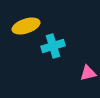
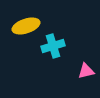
pink triangle: moved 2 px left, 2 px up
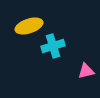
yellow ellipse: moved 3 px right
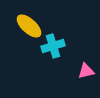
yellow ellipse: rotated 60 degrees clockwise
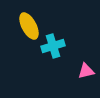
yellow ellipse: rotated 20 degrees clockwise
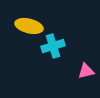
yellow ellipse: rotated 48 degrees counterclockwise
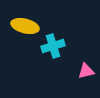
yellow ellipse: moved 4 px left
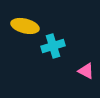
pink triangle: rotated 42 degrees clockwise
